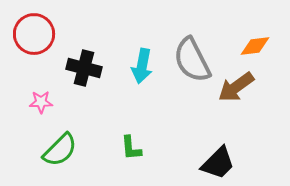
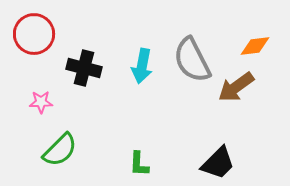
green L-shape: moved 8 px right, 16 px down; rotated 8 degrees clockwise
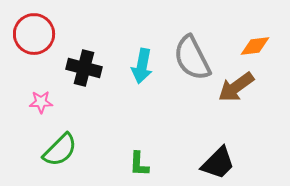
gray semicircle: moved 2 px up
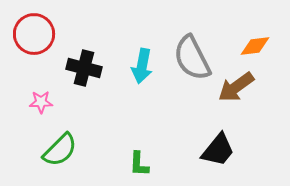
black trapezoid: moved 13 px up; rotated 6 degrees counterclockwise
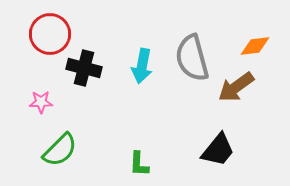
red circle: moved 16 px right
gray semicircle: rotated 12 degrees clockwise
